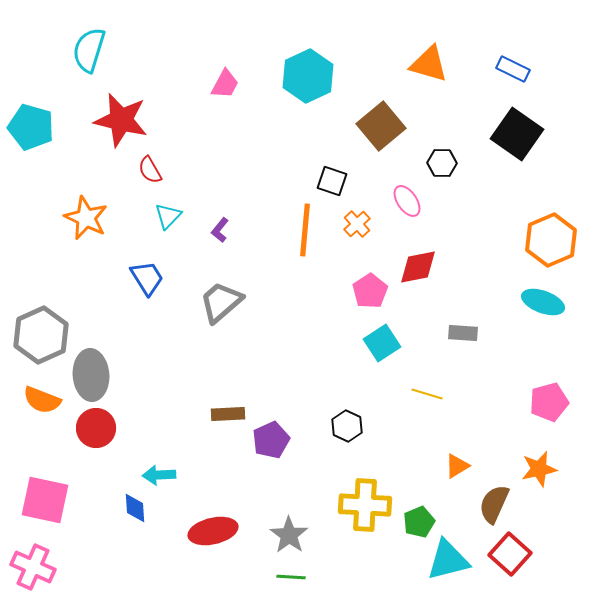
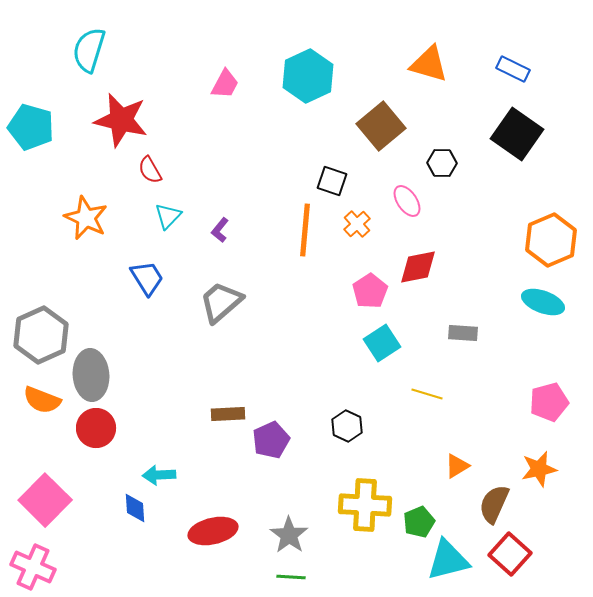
pink square at (45, 500): rotated 33 degrees clockwise
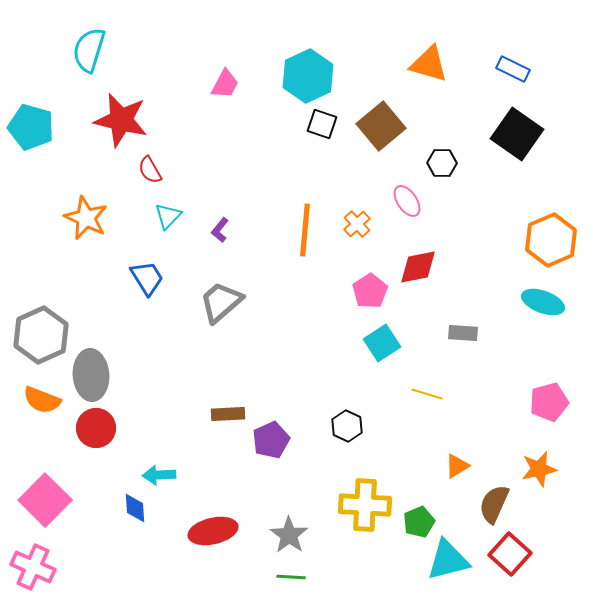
black square at (332, 181): moved 10 px left, 57 px up
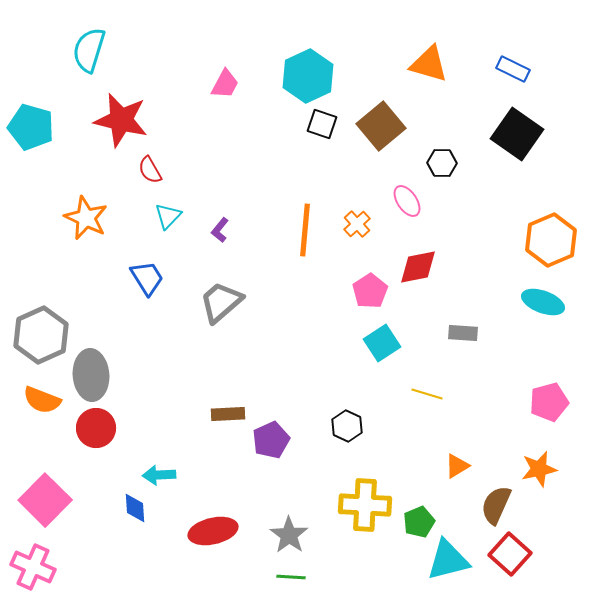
brown semicircle at (494, 504): moved 2 px right, 1 px down
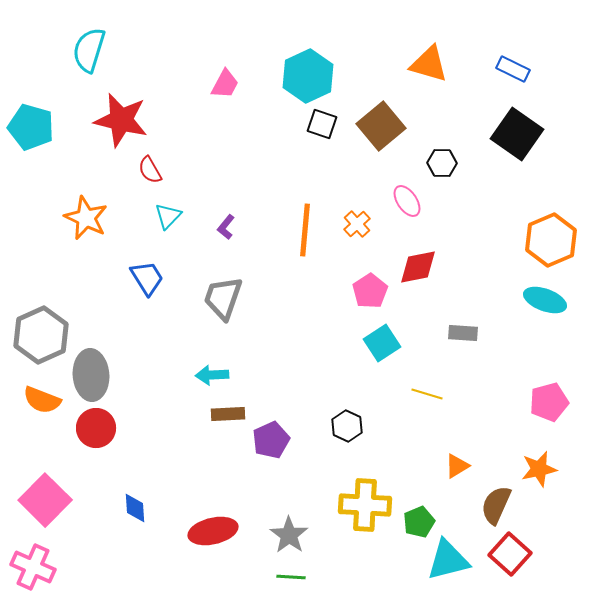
purple L-shape at (220, 230): moved 6 px right, 3 px up
gray trapezoid at (221, 302): moved 2 px right, 4 px up; rotated 30 degrees counterclockwise
cyan ellipse at (543, 302): moved 2 px right, 2 px up
cyan arrow at (159, 475): moved 53 px right, 100 px up
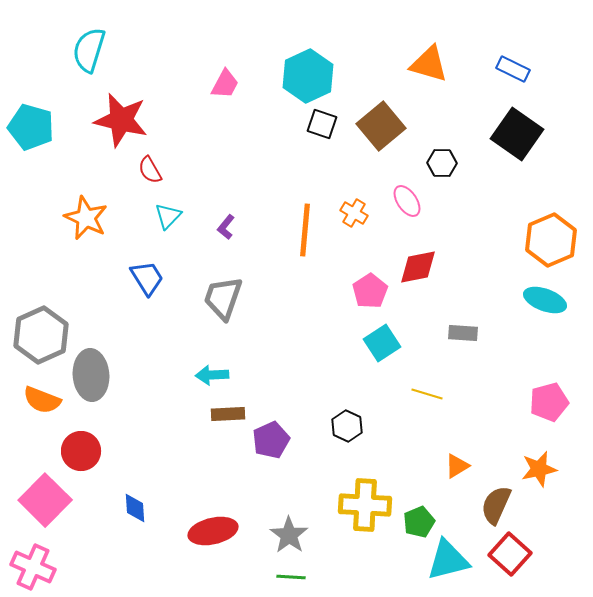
orange cross at (357, 224): moved 3 px left, 11 px up; rotated 16 degrees counterclockwise
red circle at (96, 428): moved 15 px left, 23 px down
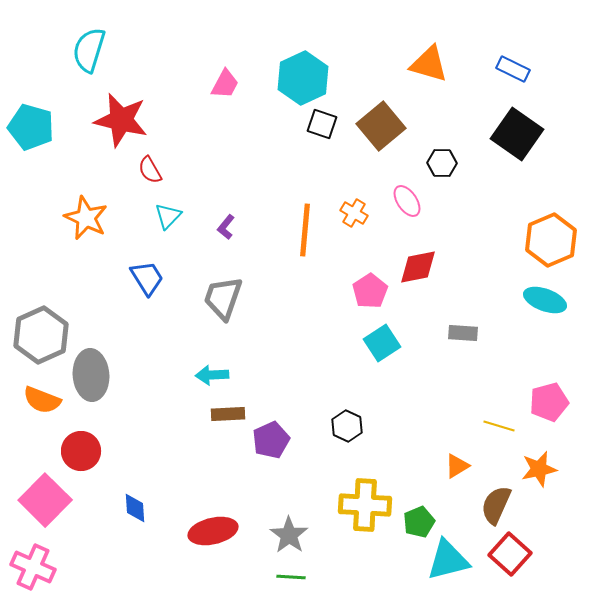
cyan hexagon at (308, 76): moved 5 px left, 2 px down
yellow line at (427, 394): moved 72 px right, 32 px down
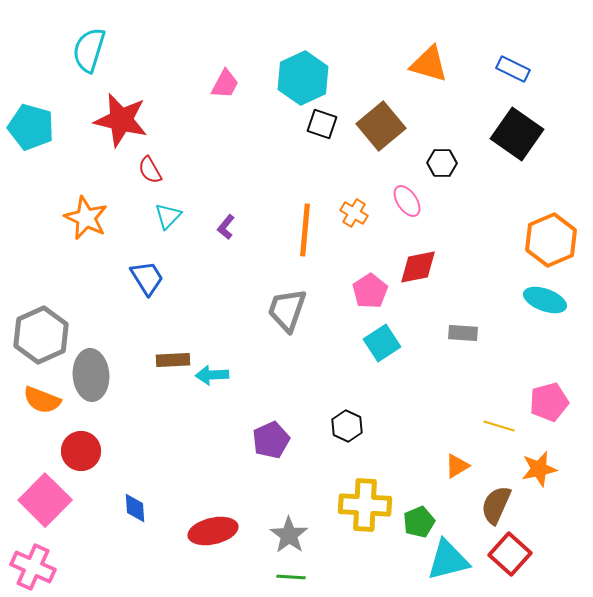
gray trapezoid at (223, 298): moved 64 px right, 12 px down
brown rectangle at (228, 414): moved 55 px left, 54 px up
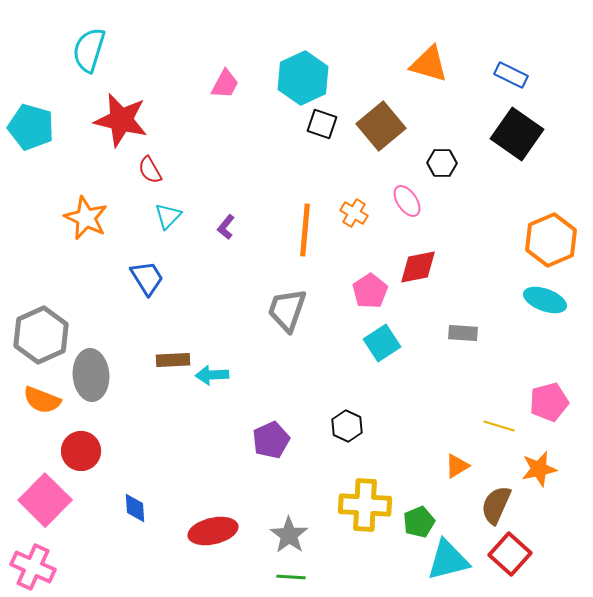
blue rectangle at (513, 69): moved 2 px left, 6 px down
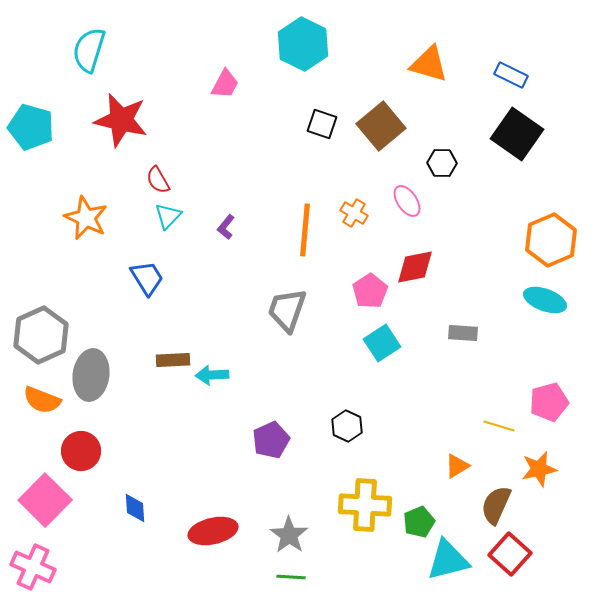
cyan hexagon at (303, 78): moved 34 px up; rotated 9 degrees counterclockwise
red semicircle at (150, 170): moved 8 px right, 10 px down
red diamond at (418, 267): moved 3 px left
gray ellipse at (91, 375): rotated 12 degrees clockwise
